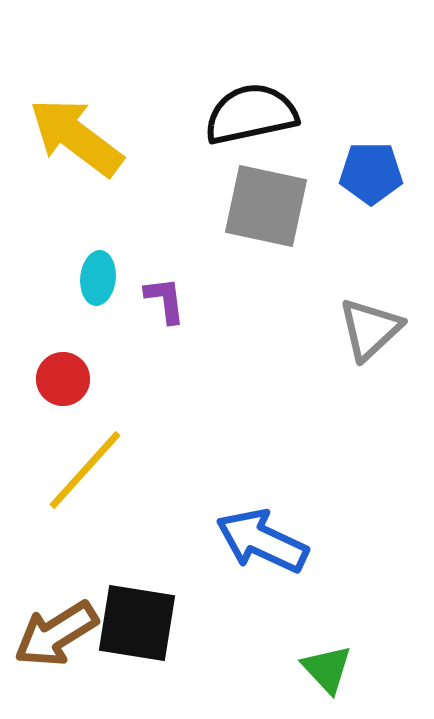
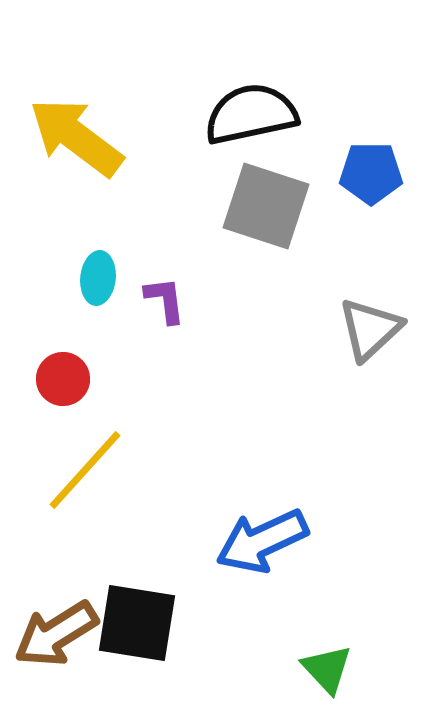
gray square: rotated 6 degrees clockwise
blue arrow: rotated 50 degrees counterclockwise
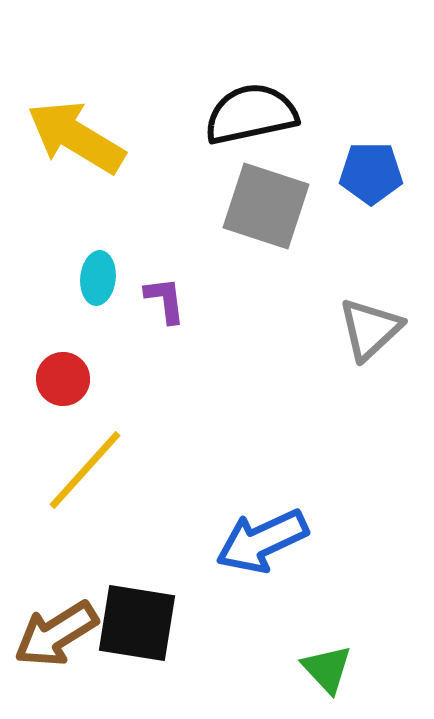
yellow arrow: rotated 6 degrees counterclockwise
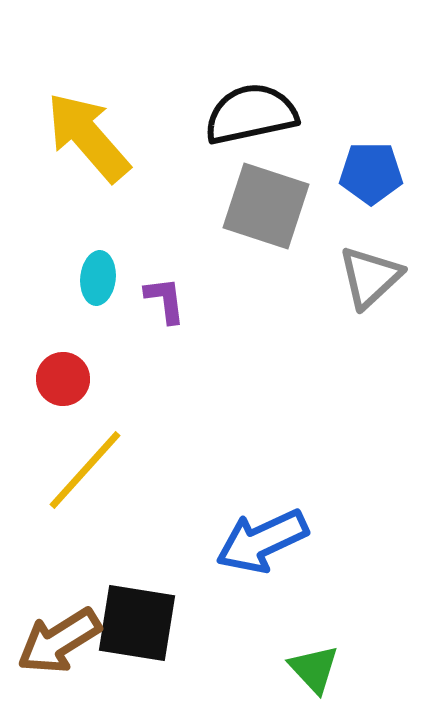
yellow arrow: moved 12 px right; rotated 18 degrees clockwise
gray triangle: moved 52 px up
brown arrow: moved 3 px right, 7 px down
green triangle: moved 13 px left
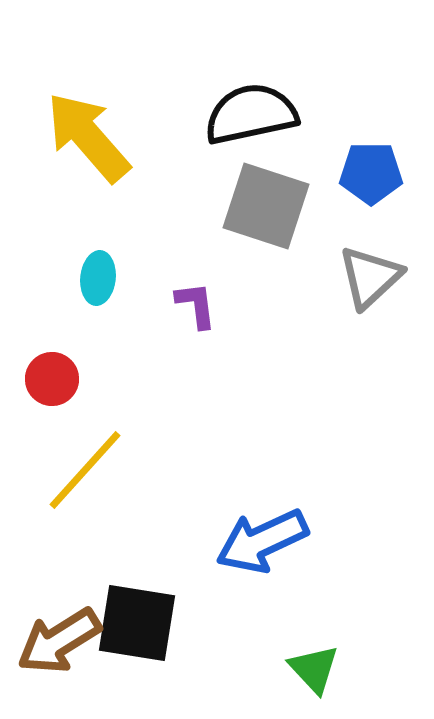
purple L-shape: moved 31 px right, 5 px down
red circle: moved 11 px left
